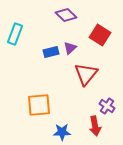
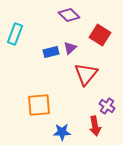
purple diamond: moved 3 px right
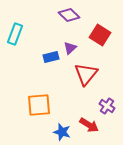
blue rectangle: moved 5 px down
red arrow: moved 6 px left, 1 px up; rotated 48 degrees counterclockwise
blue star: rotated 18 degrees clockwise
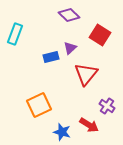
orange square: rotated 20 degrees counterclockwise
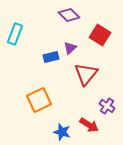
orange square: moved 5 px up
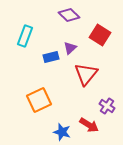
cyan rectangle: moved 10 px right, 2 px down
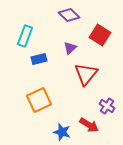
blue rectangle: moved 12 px left, 2 px down
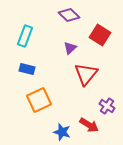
blue rectangle: moved 12 px left, 10 px down; rotated 28 degrees clockwise
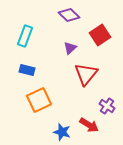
red square: rotated 25 degrees clockwise
blue rectangle: moved 1 px down
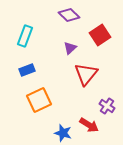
blue rectangle: rotated 35 degrees counterclockwise
blue star: moved 1 px right, 1 px down
